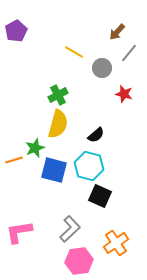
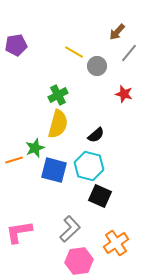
purple pentagon: moved 14 px down; rotated 20 degrees clockwise
gray circle: moved 5 px left, 2 px up
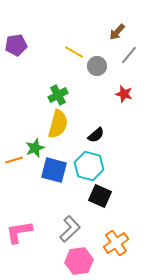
gray line: moved 2 px down
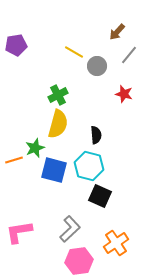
black semicircle: rotated 54 degrees counterclockwise
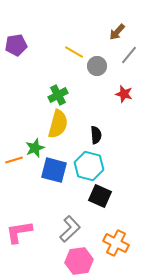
orange cross: rotated 30 degrees counterclockwise
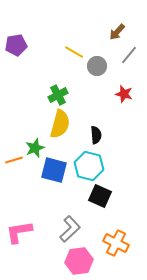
yellow semicircle: moved 2 px right
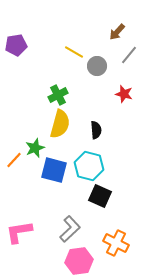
black semicircle: moved 5 px up
orange line: rotated 30 degrees counterclockwise
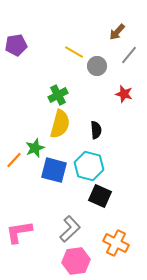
pink hexagon: moved 3 px left
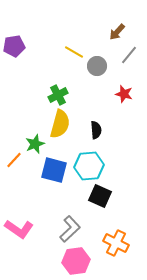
purple pentagon: moved 2 px left, 1 px down
green star: moved 4 px up
cyan hexagon: rotated 20 degrees counterclockwise
pink L-shape: moved 3 px up; rotated 136 degrees counterclockwise
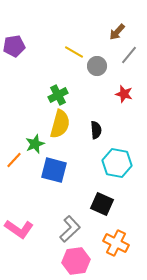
cyan hexagon: moved 28 px right, 3 px up; rotated 16 degrees clockwise
black square: moved 2 px right, 8 px down
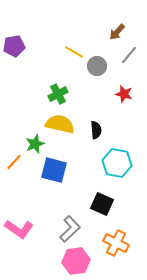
green cross: moved 1 px up
yellow semicircle: rotated 92 degrees counterclockwise
orange line: moved 2 px down
